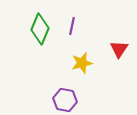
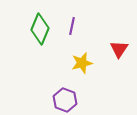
purple hexagon: rotated 10 degrees clockwise
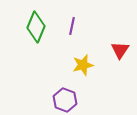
green diamond: moved 4 px left, 2 px up
red triangle: moved 1 px right, 1 px down
yellow star: moved 1 px right, 2 px down
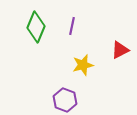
red triangle: rotated 30 degrees clockwise
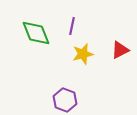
green diamond: moved 6 px down; rotated 44 degrees counterclockwise
yellow star: moved 11 px up
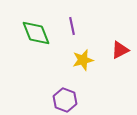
purple line: rotated 24 degrees counterclockwise
yellow star: moved 6 px down
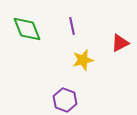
green diamond: moved 9 px left, 4 px up
red triangle: moved 7 px up
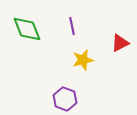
purple hexagon: moved 1 px up
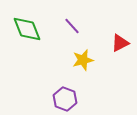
purple line: rotated 30 degrees counterclockwise
